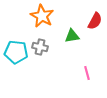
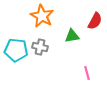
cyan pentagon: moved 2 px up
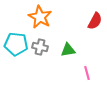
orange star: moved 2 px left, 1 px down
green triangle: moved 4 px left, 14 px down
cyan pentagon: moved 6 px up
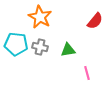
red semicircle: rotated 12 degrees clockwise
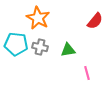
orange star: moved 2 px left, 1 px down
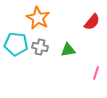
red semicircle: moved 3 px left, 1 px down
pink line: moved 9 px right; rotated 32 degrees clockwise
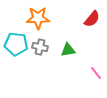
orange star: rotated 30 degrees counterclockwise
red semicircle: moved 3 px up
pink line: rotated 56 degrees counterclockwise
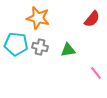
orange star: rotated 15 degrees clockwise
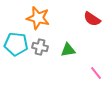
red semicircle: rotated 84 degrees clockwise
